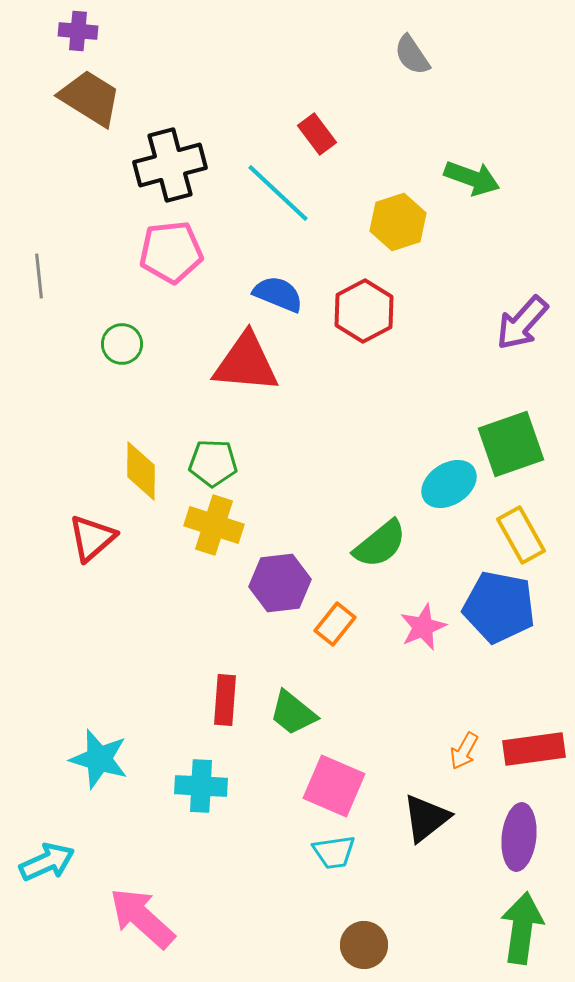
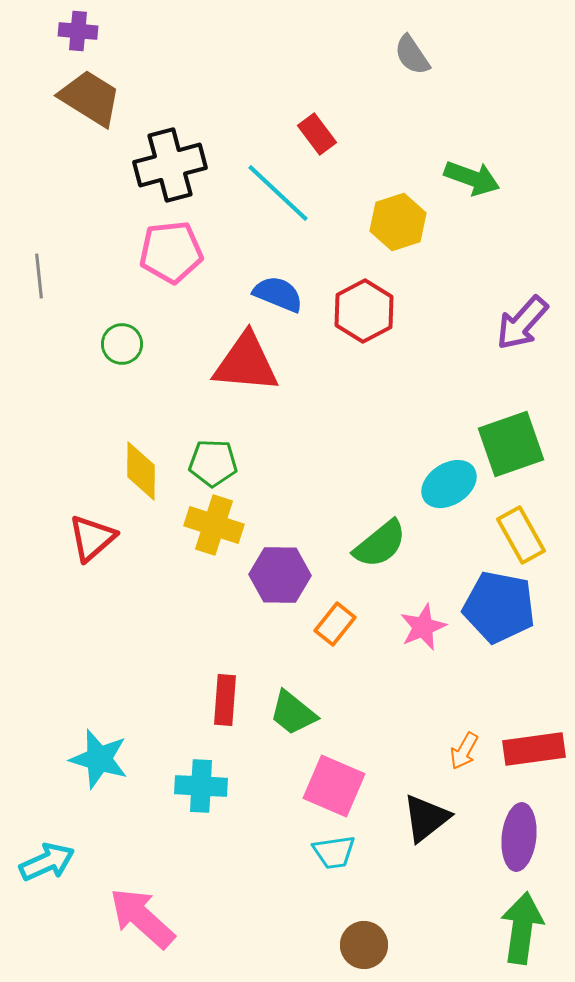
purple hexagon at (280, 583): moved 8 px up; rotated 8 degrees clockwise
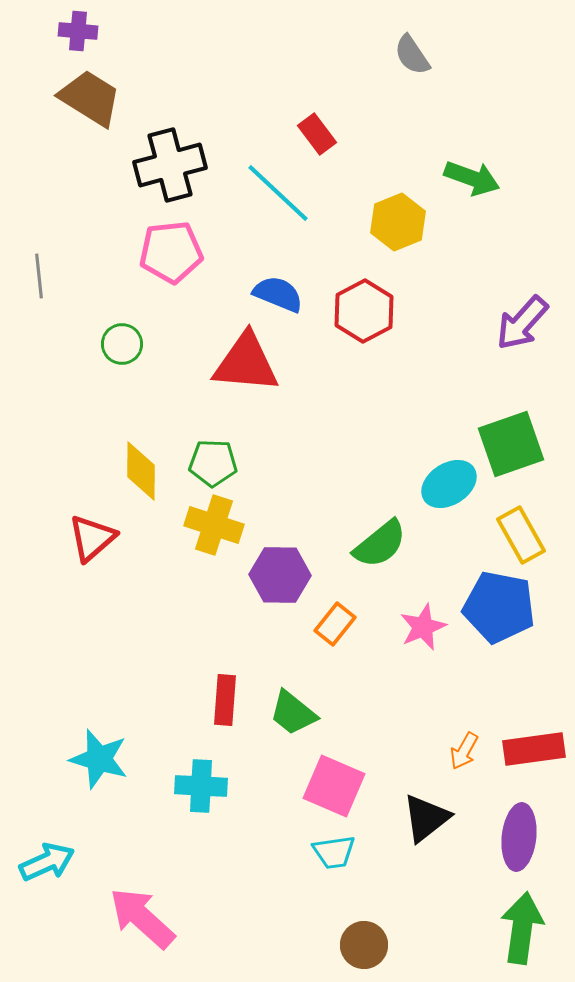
yellow hexagon at (398, 222): rotated 4 degrees counterclockwise
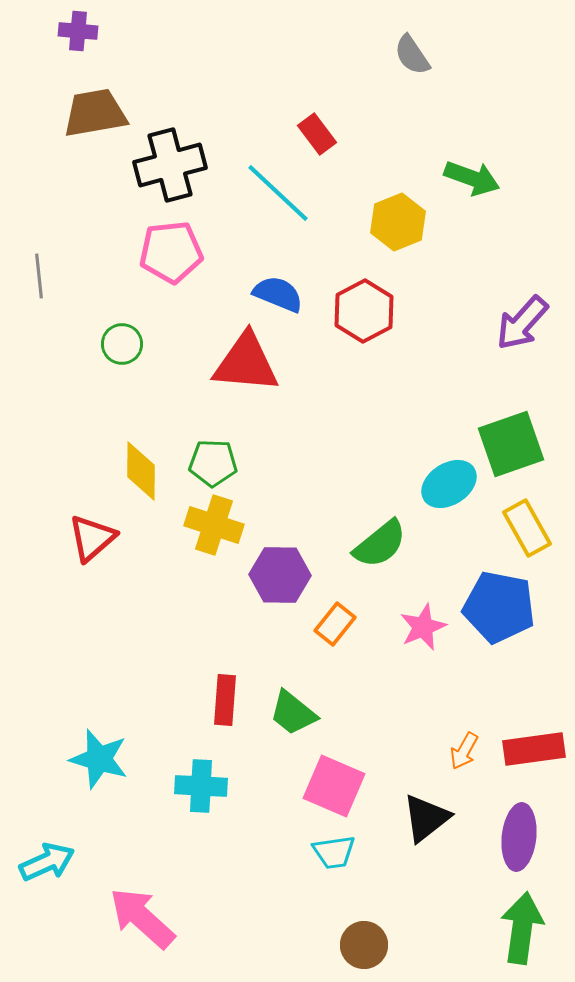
brown trapezoid at (90, 98): moved 5 px right, 15 px down; rotated 42 degrees counterclockwise
yellow rectangle at (521, 535): moved 6 px right, 7 px up
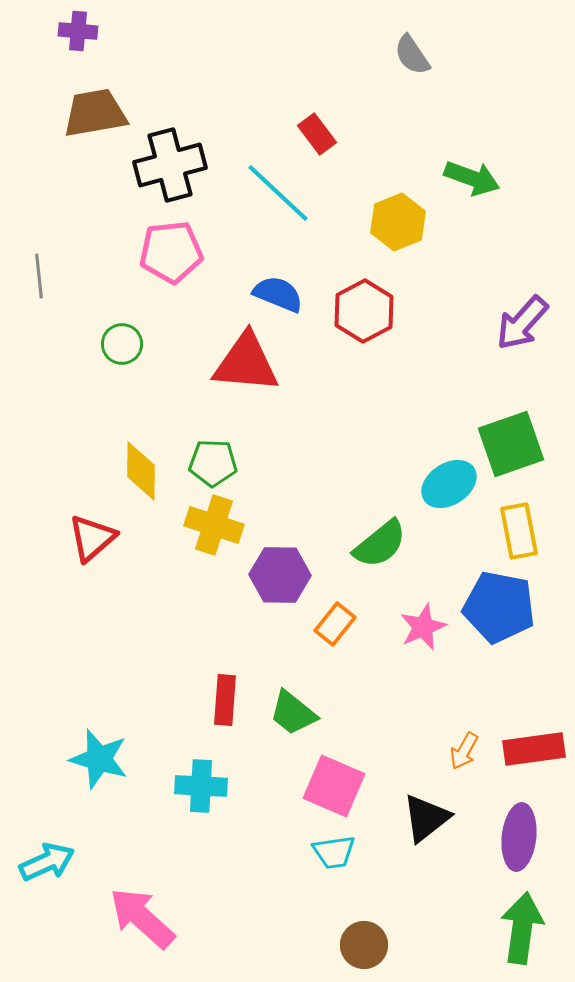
yellow rectangle at (527, 528): moved 8 px left, 3 px down; rotated 18 degrees clockwise
